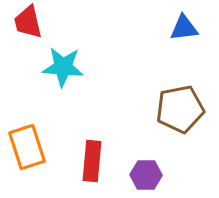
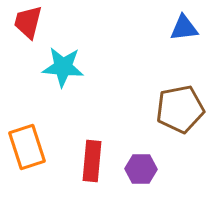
red trapezoid: rotated 27 degrees clockwise
purple hexagon: moved 5 px left, 6 px up
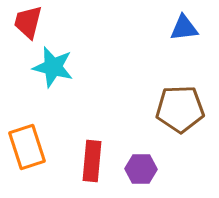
cyan star: moved 10 px left; rotated 9 degrees clockwise
brown pentagon: rotated 9 degrees clockwise
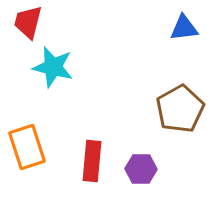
brown pentagon: rotated 27 degrees counterclockwise
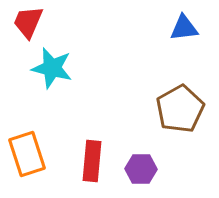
red trapezoid: rotated 9 degrees clockwise
cyan star: moved 1 px left, 1 px down
orange rectangle: moved 7 px down
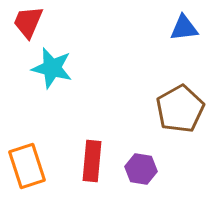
orange rectangle: moved 12 px down
purple hexagon: rotated 8 degrees clockwise
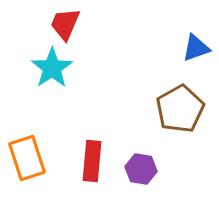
red trapezoid: moved 37 px right, 2 px down
blue triangle: moved 12 px right, 20 px down; rotated 12 degrees counterclockwise
cyan star: rotated 24 degrees clockwise
orange rectangle: moved 8 px up
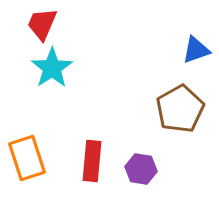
red trapezoid: moved 23 px left
blue triangle: moved 2 px down
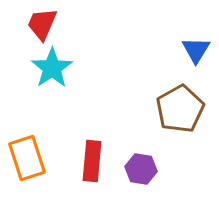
blue triangle: rotated 40 degrees counterclockwise
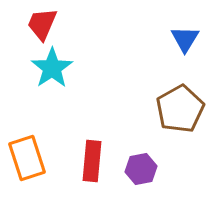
blue triangle: moved 11 px left, 11 px up
purple hexagon: rotated 20 degrees counterclockwise
